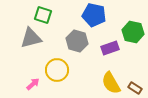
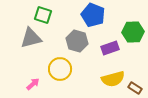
blue pentagon: moved 1 px left; rotated 10 degrees clockwise
green hexagon: rotated 15 degrees counterclockwise
yellow circle: moved 3 px right, 1 px up
yellow semicircle: moved 2 px right, 4 px up; rotated 75 degrees counterclockwise
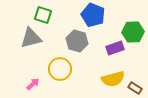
purple rectangle: moved 5 px right
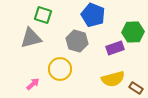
brown rectangle: moved 1 px right
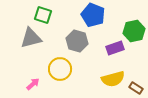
green hexagon: moved 1 px right, 1 px up; rotated 10 degrees counterclockwise
